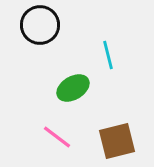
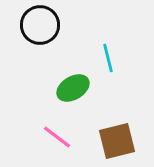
cyan line: moved 3 px down
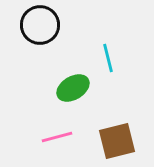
pink line: rotated 52 degrees counterclockwise
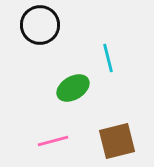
pink line: moved 4 px left, 4 px down
